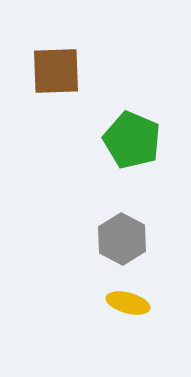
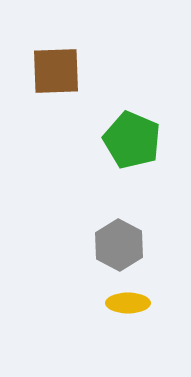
gray hexagon: moved 3 px left, 6 px down
yellow ellipse: rotated 15 degrees counterclockwise
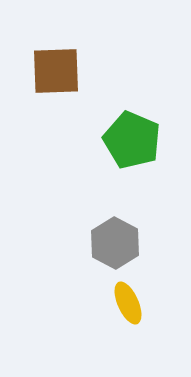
gray hexagon: moved 4 px left, 2 px up
yellow ellipse: rotated 66 degrees clockwise
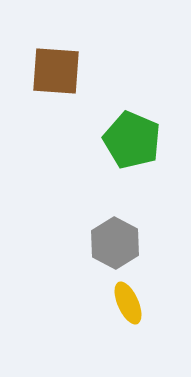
brown square: rotated 6 degrees clockwise
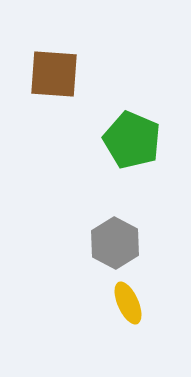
brown square: moved 2 px left, 3 px down
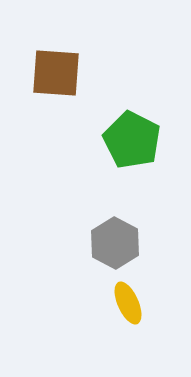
brown square: moved 2 px right, 1 px up
green pentagon: rotated 4 degrees clockwise
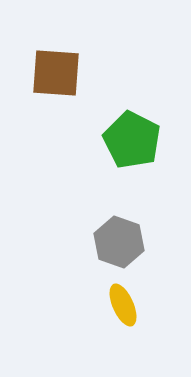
gray hexagon: moved 4 px right, 1 px up; rotated 9 degrees counterclockwise
yellow ellipse: moved 5 px left, 2 px down
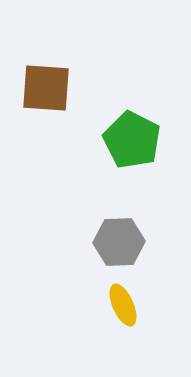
brown square: moved 10 px left, 15 px down
gray hexagon: rotated 21 degrees counterclockwise
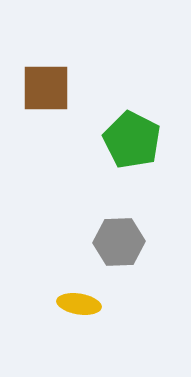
brown square: rotated 4 degrees counterclockwise
yellow ellipse: moved 44 px left, 1 px up; rotated 57 degrees counterclockwise
